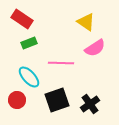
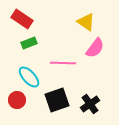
pink semicircle: rotated 20 degrees counterclockwise
pink line: moved 2 px right
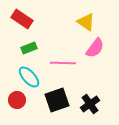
green rectangle: moved 5 px down
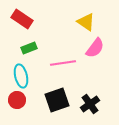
pink line: rotated 10 degrees counterclockwise
cyan ellipse: moved 8 px left, 1 px up; rotated 30 degrees clockwise
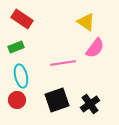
green rectangle: moved 13 px left, 1 px up
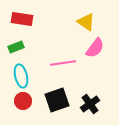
red rectangle: rotated 25 degrees counterclockwise
red circle: moved 6 px right, 1 px down
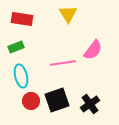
yellow triangle: moved 18 px left, 8 px up; rotated 24 degrees clockwise
pink semicircle: moved 2 px left, 2 px down
red circle: moved 8 px right
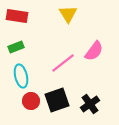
red rectangle: moved 5 px left, 3 px up
pink semicircle: moved 1 px right, 1 px down
pink line: rotated 30 degrees counterclockwise
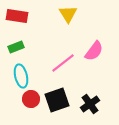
red circle: moved 2 px up
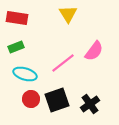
red rectangle: moved 2 px down
cyan ellipse: moved 4 px right, 2 px up; rotated 60 degrees counterclockwise
